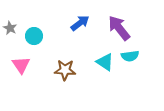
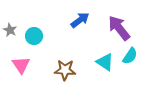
blue arrow: moved 3 px up
gray star: moved 2 px down
cyan semicircle: rotated 48 degrees counterclockwise
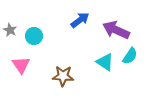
purple arrow: moved 3 px left, 2 px down; rotated 28 degrees counterclockwise
brown star: moved 2 px left, 6 px down
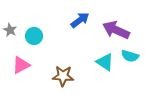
cyan semicircle: rotated 72 degrees clockwise
pink triangle: rotated 36 degrees clockwise
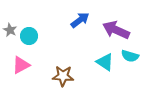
cyan circle: moved 5 px left
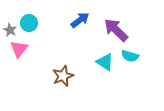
purple arrow: rotated 20 degrees clockwise
cyan circle: moved 13 px up
pink triangle: moved 2 px left, 16 px up; rotated 24 degrees counterclockwise
brown star: rotated 25 degrees counterclockwise
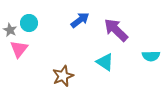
cyan semicircle: moved 21 px right; rotated 18 degrees counterclockwise
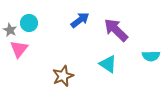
cyan triangle: moved 3 px right, 2 px down
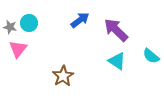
gray star: moved 3 px up; rotated 16 degrees counterclockwise
pink triangle: moved 1 px left
cyan semicircle: rotated 42 degrees clockwise
cyan triangle: moved 9 px right, 3 px up
brown star: rotated 10 degrees counterclockwise
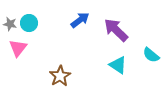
gray star: moved 3 px up
pink triangle: moved 1 px up
cyan semicircle: moved 1 px up
cyan triangle: moved 1 px right, 4 px down
brown star: moved 3 px left
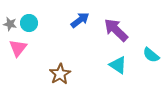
brown star: moved 2 px up
